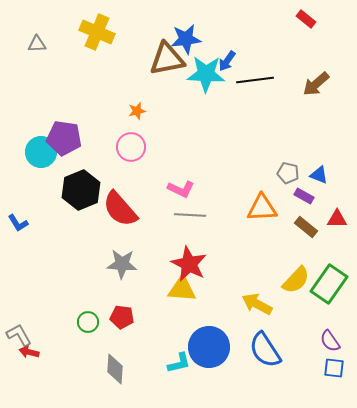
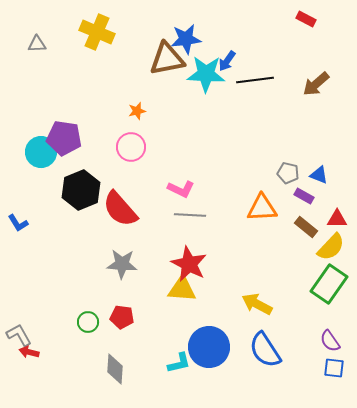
red rectangle: rotated 12 degrees counterclockwise
yellow semicircle: moved 35 px right, 33 px up
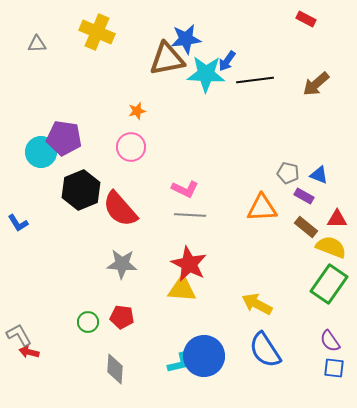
pink L-shape: moved 4 px right
yellow semicircle: rotated 112 degrees counterclockwise
blue circle: moved 5 px left, 9 px down
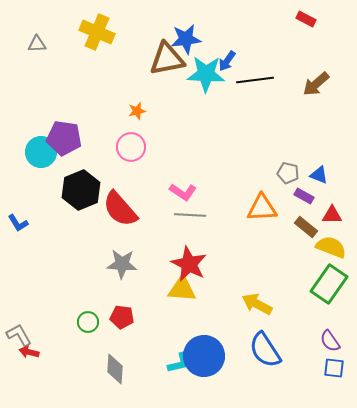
pink L-shape: moved 2 px left, 3 px down; rotated 8 degrees clockwise
red triangle: moved 5 px left, 4 px up
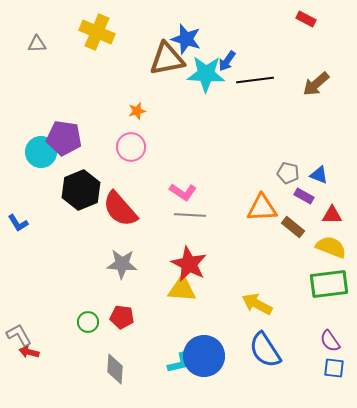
blue star: rotated 24 degrees clockwise
brown rectangle: moved 13 px left
green rectangle: rotated 48 degrees clockwise
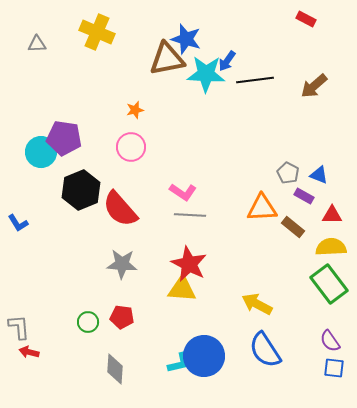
brown arrow: moved 2 px left, 2 px down
orange star: moved 2 px left, 1 px up
gray pentagon: rotated 15 degrees clockwise
yellow semicircle: rotated 24 degrees counterclockwise
green rectangle: rotated 60 degrees clockwise
gray L-shape: moved 8 px up; rotated 24 degrees clockwise
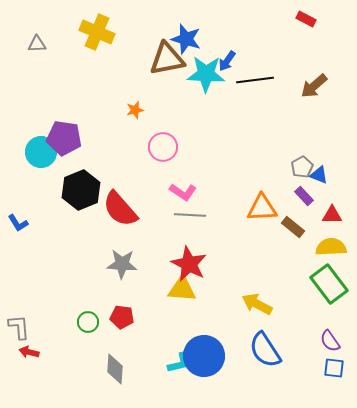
pink circle: moved 32 px right
gray pentagon: moved 14 px right, 6 px up; rotated 15 degrees clockwise
purple rectangle: rotated 18 degrees clockwise
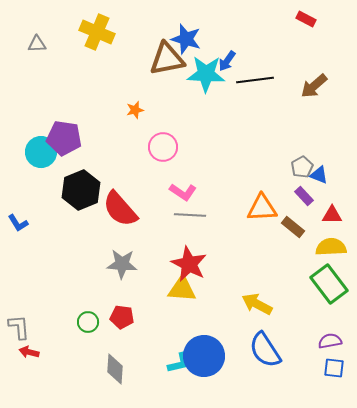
purple semicircle: rotated 115 degrees clockwise
